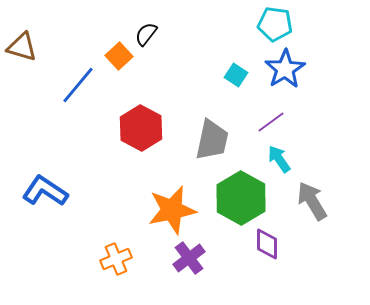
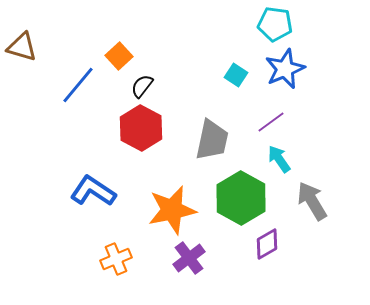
black semicircle: moved 4 px left, 52 px down
blue star: rotated 9 degrees clockwise
blue L-shape: moved 48 px right
purple diamond: rotated 60 degrees clockwise
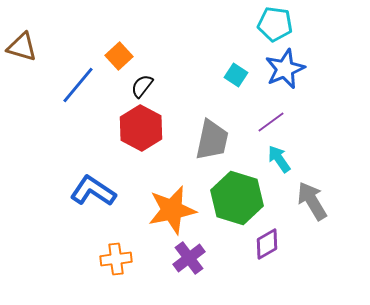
green hexagon: moved 4 px left; rotated 12 degrees counterclockwise
orange cross: rotated 16 degrees clockwise
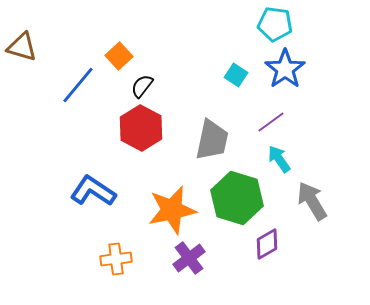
blue star: rotated 12 degrees counterclockwise
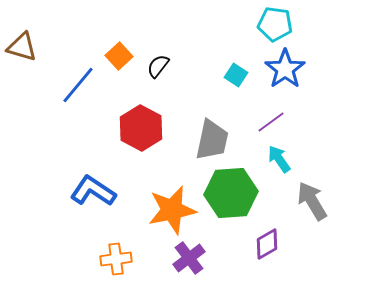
black semicircle: moved 16 px right, 20 px up
green hexagon: moved 6 px left, 5 px up; rotated 21 degrees counterclockwise
